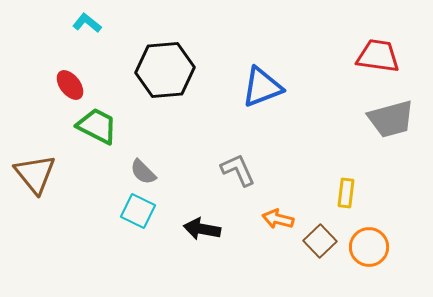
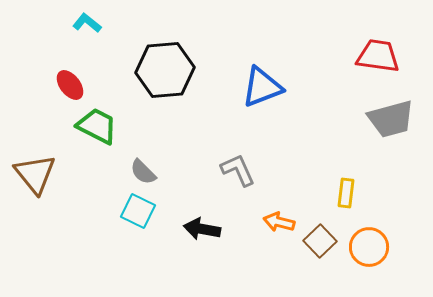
orange arrow: moved 1 px right, 3 px down
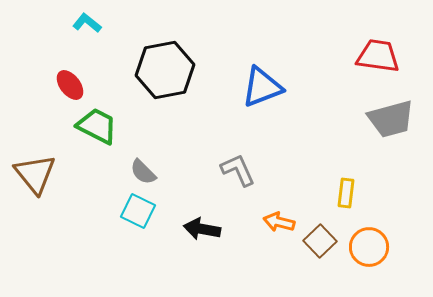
black hexagon: rotated 6 degrees counterclockwise
